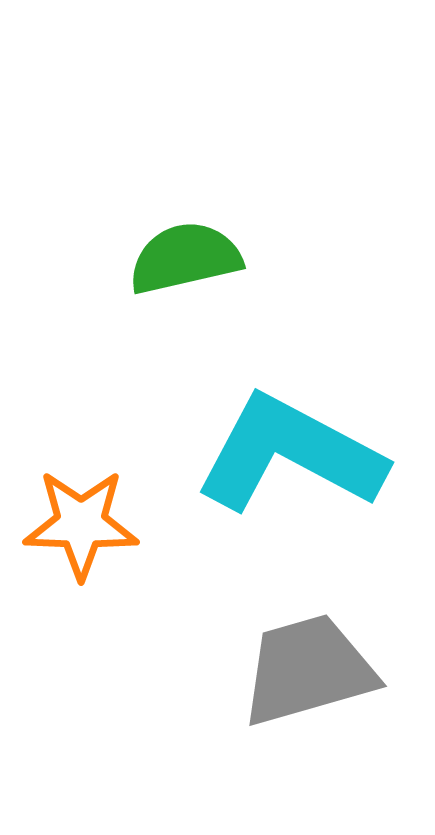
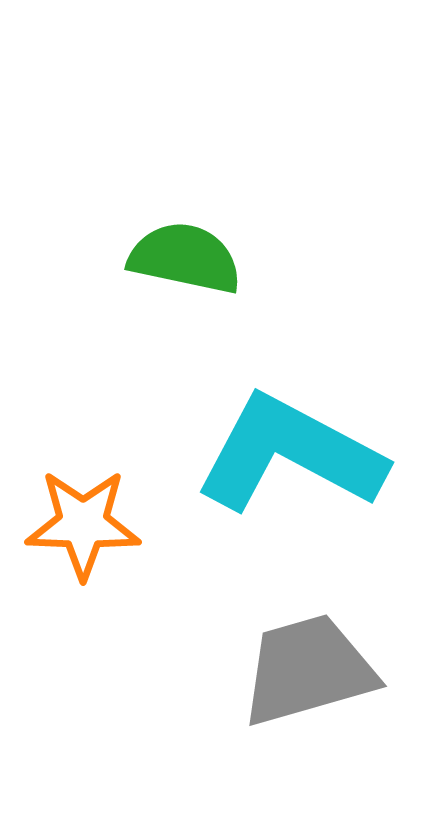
green semicircle: rotated 25 degrees clockwise
orange star: moved 2 px right
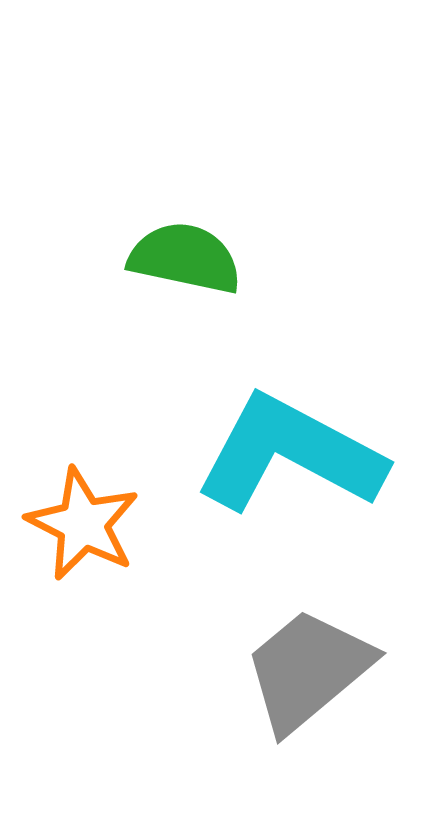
orange star: rotated 25 degrees clockwise
gray trapezoid: rotated 24 degrees counterclockwise
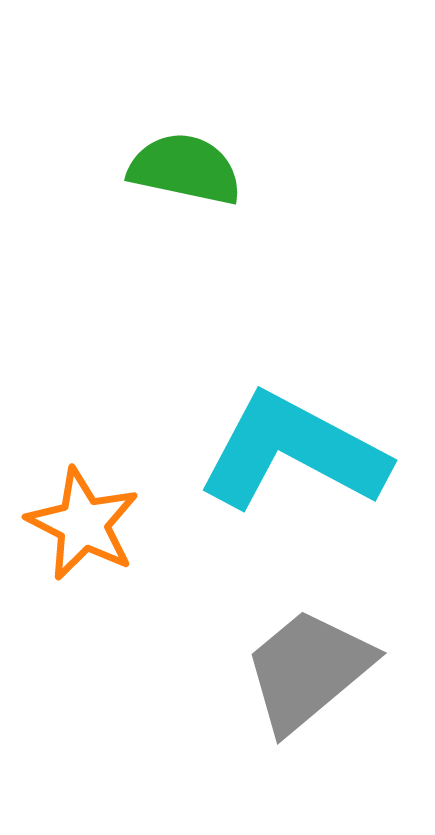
green semicircle: moved 89 px up
cyan L-shape: moved 3 px right, 2 px up
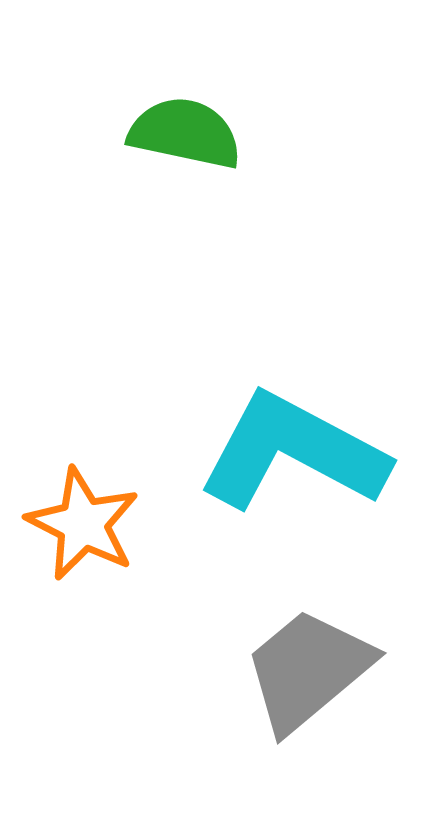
green semicircle: moved 36 px up
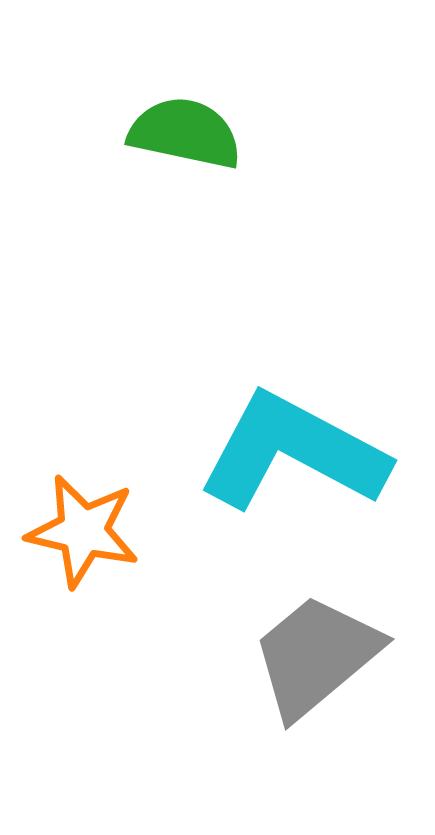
orange star: moved 7 px down; rotated 14 degrees counterclockwise
gray trapezoid: moved 8 px right, 14 px up
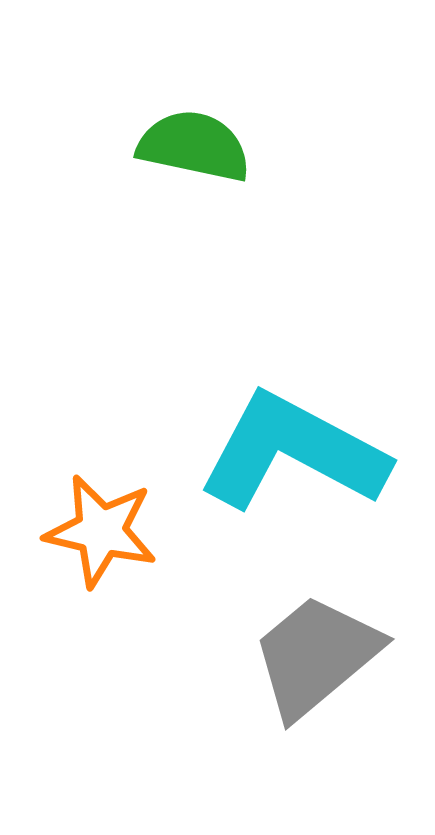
green semicircle: moved 9 px right, 13 px down
orange star: moved 18 px right
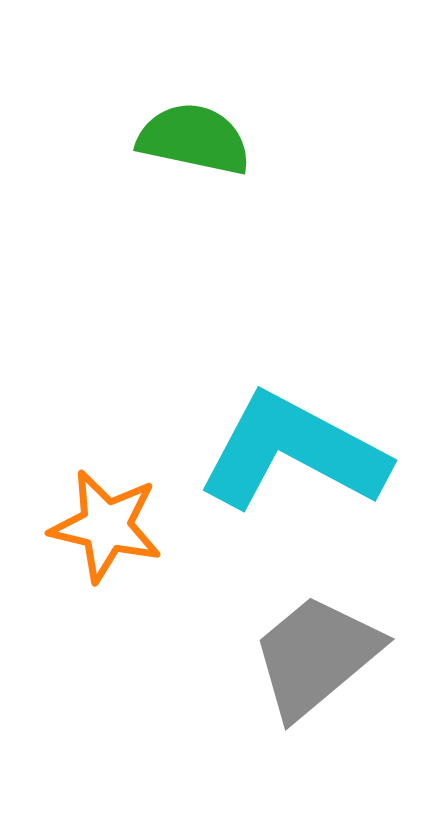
green semicircle: moved 7 px up
orange star: moved 5 px right, 5 px up
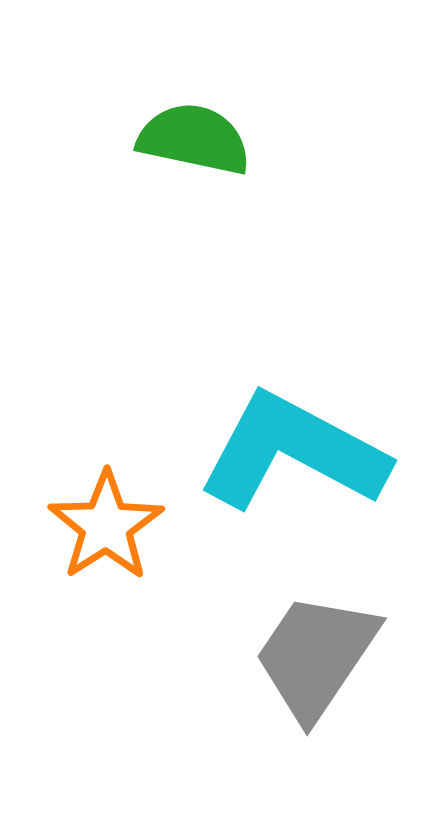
orange star: rotated 26 degrees clockwise
gray trapezoid: rotated 16 degrees counterclockwise
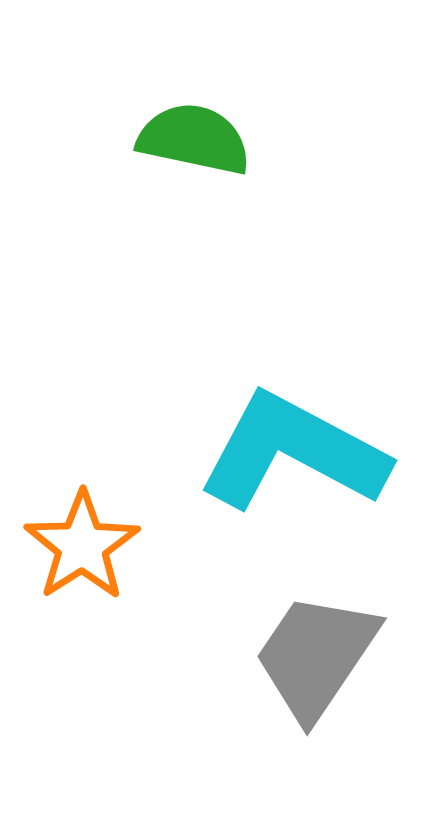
orange star: moved 24 px left, 20 px down
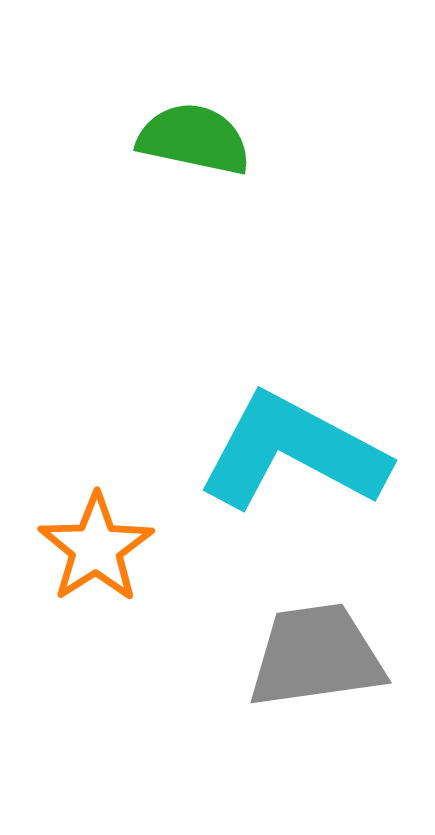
orange star: moved 14 px right, 2 px down
gray trapezoid: rotated 48 degrees clockwise
